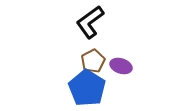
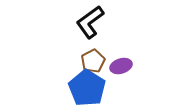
purple ellipse: rotated 35 degrees counterclockwise
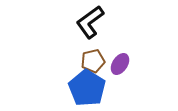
brown pentagon: rotated 15 degrees clockwise
purple ellipse: moved 1 px left, 2 px up; rotated 40 degrees counterclockwise
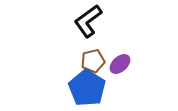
black L-shape: moved 2 px left, 1 px up
purple ellipse: rotated 15 degrees clockwise
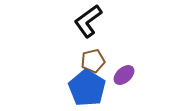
purple ellipse: moved 4 px right, 11 px down
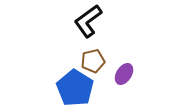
purple ellipse: moved 1 px up; rotated 15 degrees counterclockwise
blue pentagon: moved 12 px left
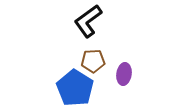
brown pentagon: rotated 10 degrees clockwise
purple ellipse: rotated 25 degrees counterclockwise
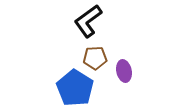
brown pentagon: moved 2 px right, 3 px up
purple ellipse: moved 3 px up; rotated 20 degrees counterclockwise
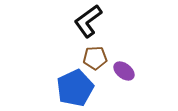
purple ellipse: rotated 40 degrees counterclockwise
blue pentagon: rotated 15 degrees clockwise
